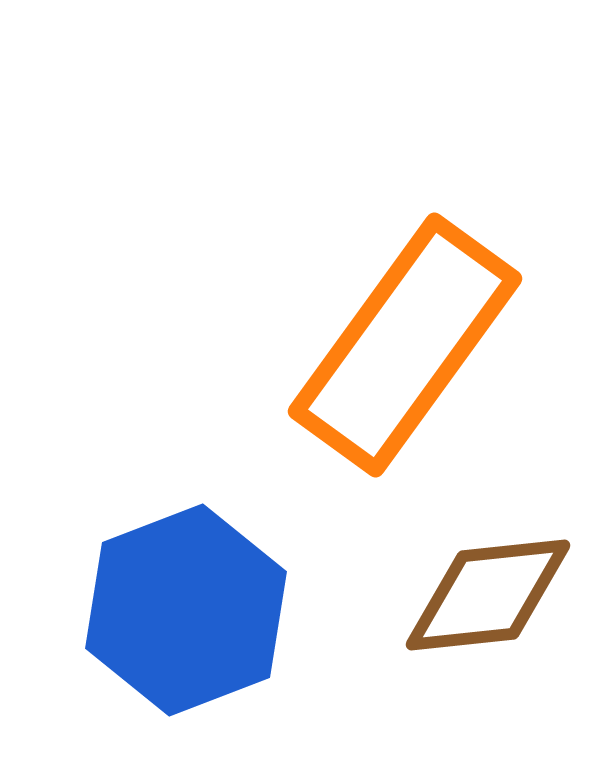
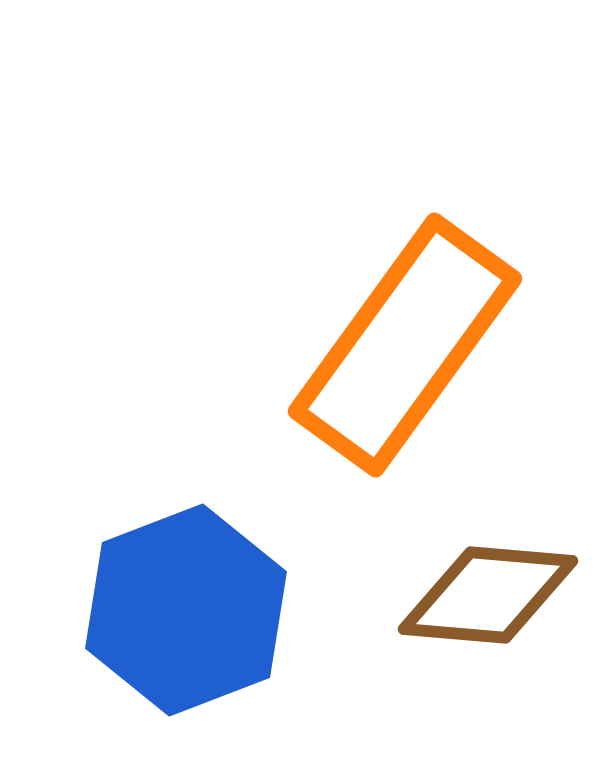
brown diamond: rotated 11 degrees clockwise
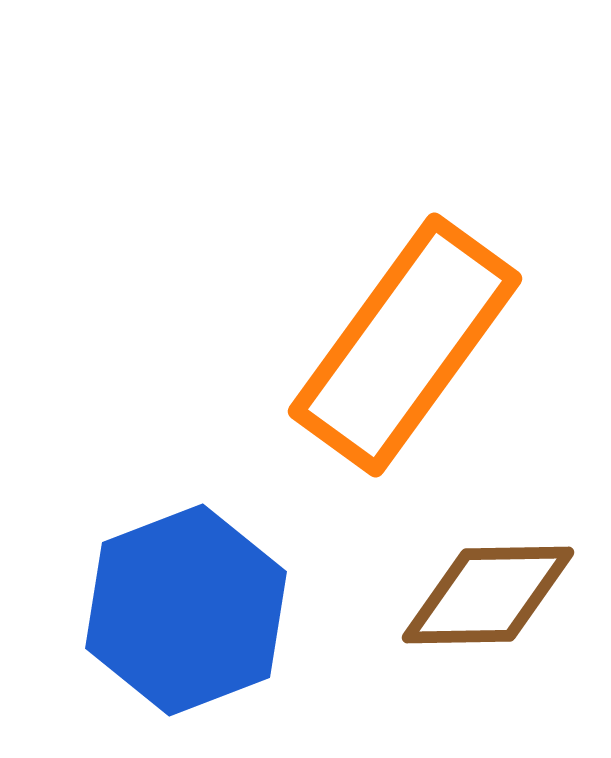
brown diamond: rotated 6 degrees counterclockwise
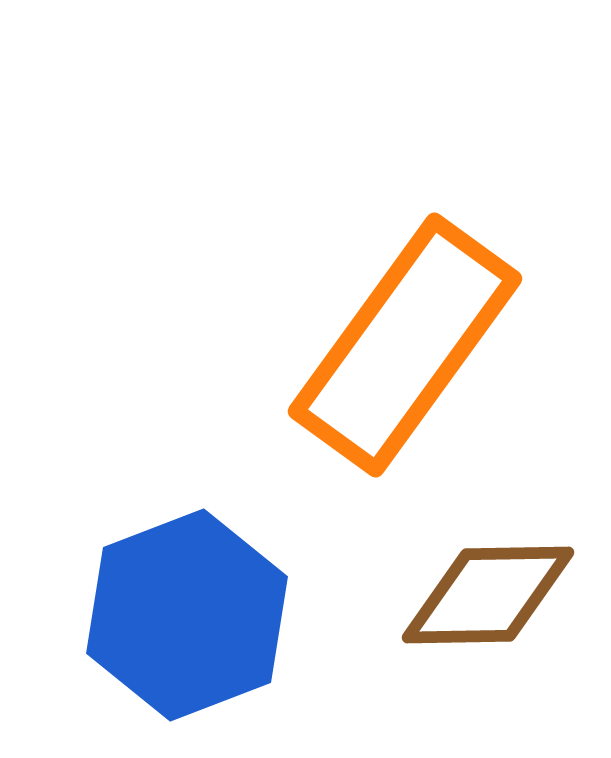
blue hexagon: moved 1 px right, 5 px down
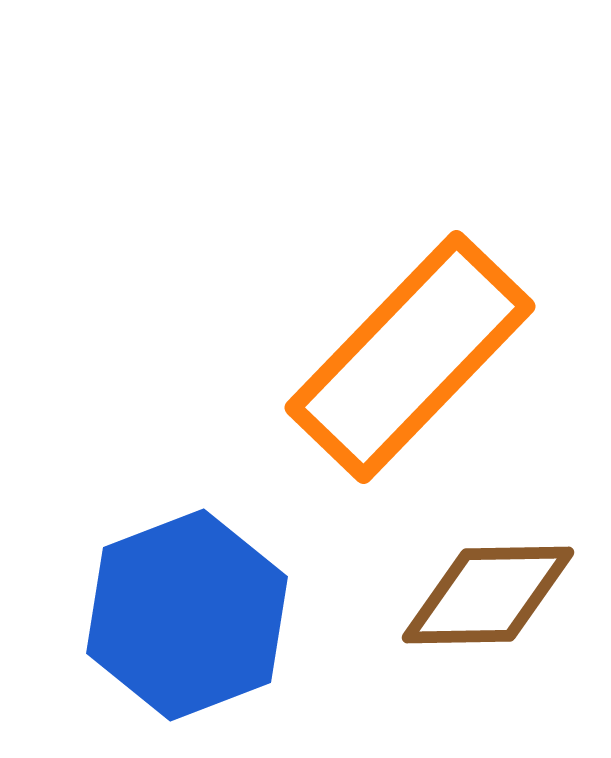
orange rectangle: moved 5 px right, 12 px down; rotated 8 degrees clockwise
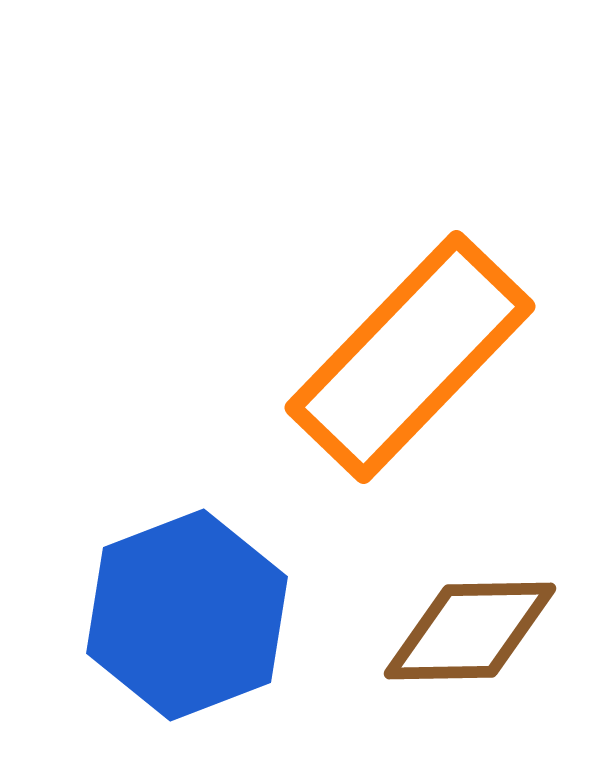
brown diamond: moved 18 px left, 36 px down
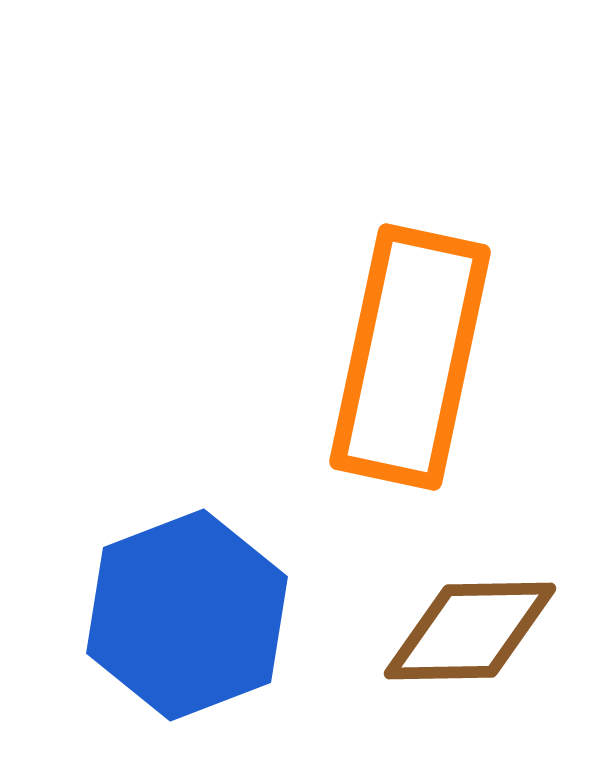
orange rectangle: rotated 32 degrees counterclockwise
